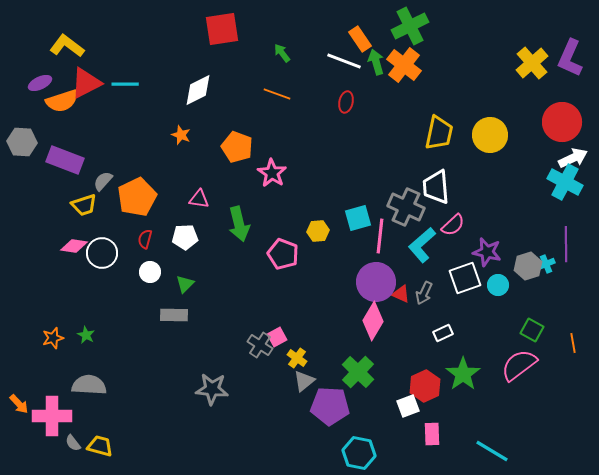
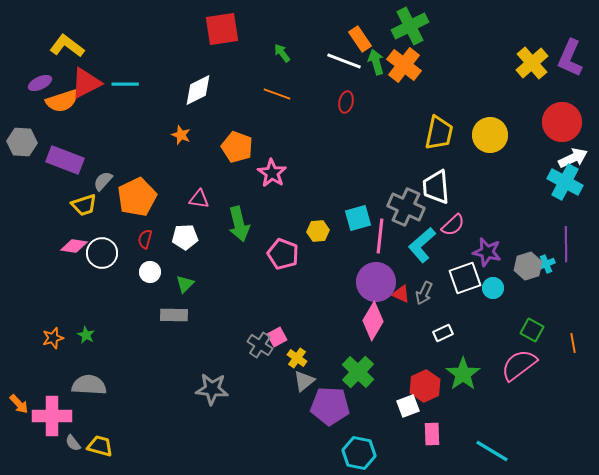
cyan circle at (498, 285): moved 5 px left, 3 px down
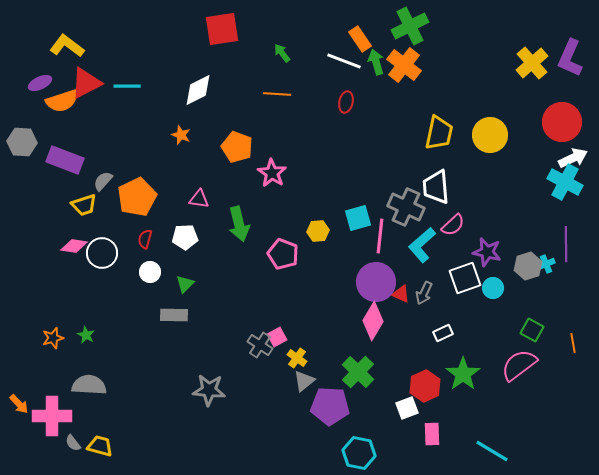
cyan line at (125, 84): moved 2 px right, 2 px down
orange line at (277, 94): rotated 16 degrees counterclockwise
gray star at (212, 389): moved 3 px left, 1 px down
white square at (408, 406): moved 1 px left, 2 px down
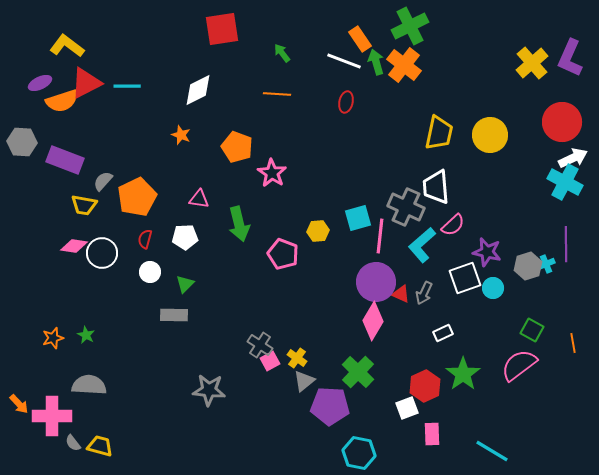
yellow trapezoid at (84, 205): rotated 28 degrees clockwise
pink square at (277, 337): moved 7 px left, 24 px down
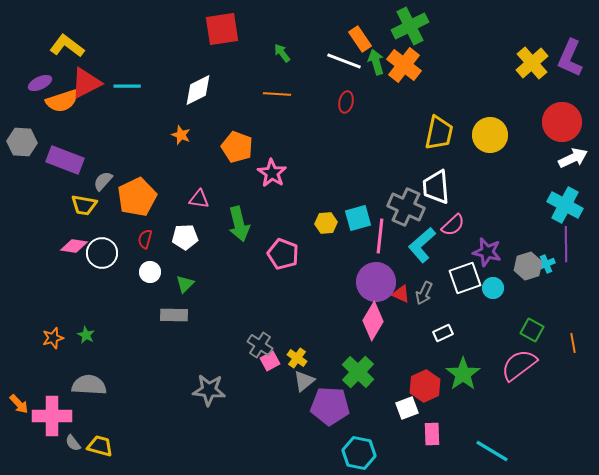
cyan cross at (565, 182): moved 23 px down
yellow hexagon at (318, 231): moved 8 px right, 8 px up
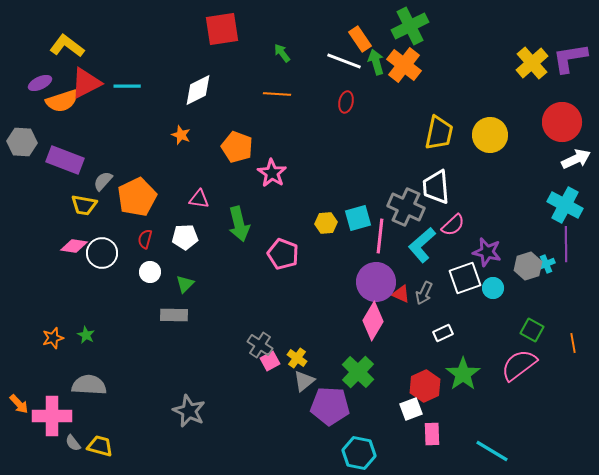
purple L-shape at (570, 58): rotated 57 degrees clockwise
white arrow at (573, 158): moved 3 px right, 1 px down
gray star at (209, 390): moved 20 px left, 21 px down; rotated 20 degrees clockwise
white square at (407, 408): moved 4 px right, 1 px down
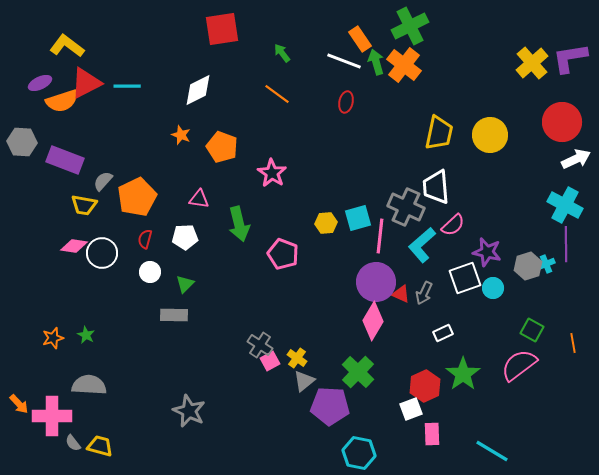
orange line at (277, 94): rotated 32 degrees clockwise
orange pentagon at (237, 147): moved 15 px left
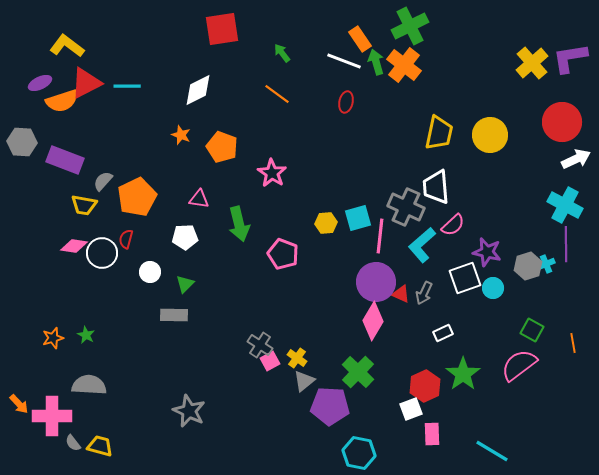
red semicircle at (145, 239): moved 19 px left
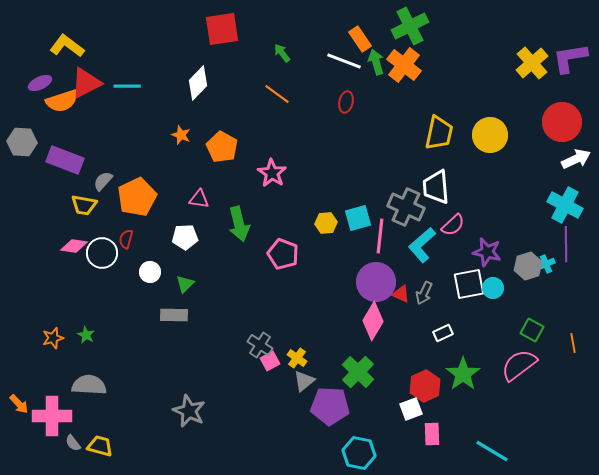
white diamond at (198, 90): moved 7 px up; rotated 20 degrees counterclockwise
orange pentagon at (222, 147): rotated 8 degrees clockwise
white square at (465, 278): moved 4 px right, 6 px down; rotated 8 degrees clockwise
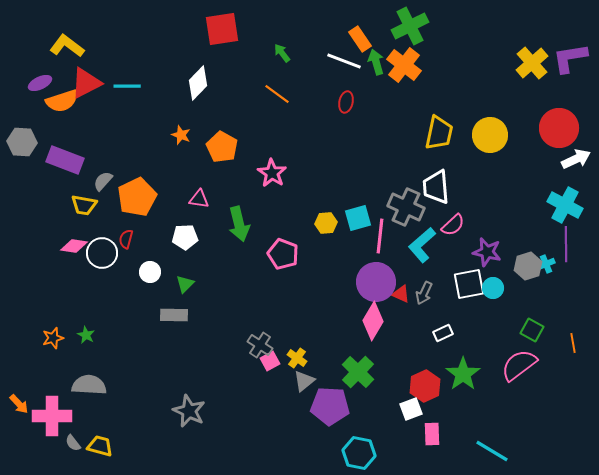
red circle at (562, 122): moved 3 px left, 6 px down
